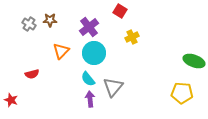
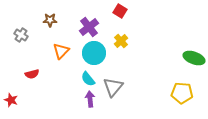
gray cross: moved 8 px left, 11 px down
yellow cross: moved 11 px left, 4 px down; rotated 16 degrees counterclockwise
green ellipse: moved 3 px up
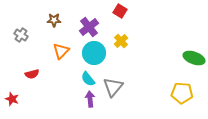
brown star: moved 4 px right
red star: moved 1 px right, 1 px up
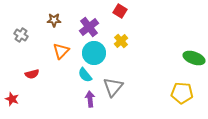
cyan semicircle: moved 3 px left, 4 px up
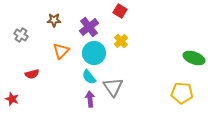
cyan semicircle: moved 4 px right, 2 px down
gray triangle: rotated 15 degrees counterclockwise
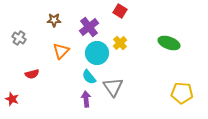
gray cross: moved 2 px left, 3 px down
yellow cross: moved 1 px left, 2 px down
cyan circle: moved 3 px right
green ellipse: moved 25 px left, 15 px up
purple arrow: moved 4 px left
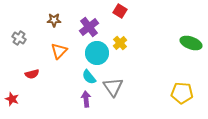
green ellipse: moved 22 px right
orange triangle: moved 2 px left
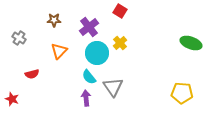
purple arrow: moved 1 px up
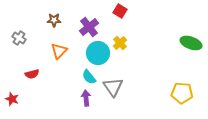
cyan circle: moved 1 px right
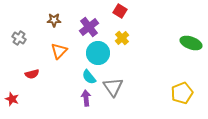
yellow cross: moved 2 px right, 5 px up
yellow pentagon: rotated 25 degrees counterclockwise
